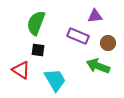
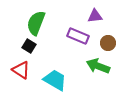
black square: moved 9 px left, 4 px up; rotated 24 degrees clockwise
cyan trapezoid: rotated 30 degrees counterclockwise
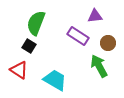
purple rectangle: rotated 10 degrees clockwise
green arrow: moved 1 px right; rotated 40 degrees clockwise
red triangle: moved 2 px left
